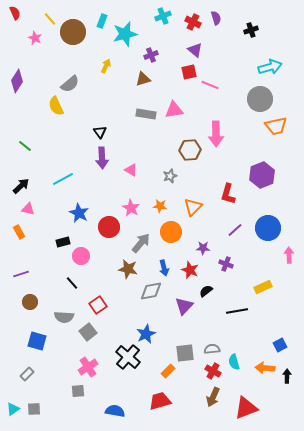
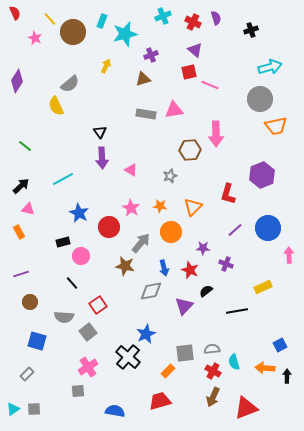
brown star at (128, 269): moved 3 px left, 3 px up
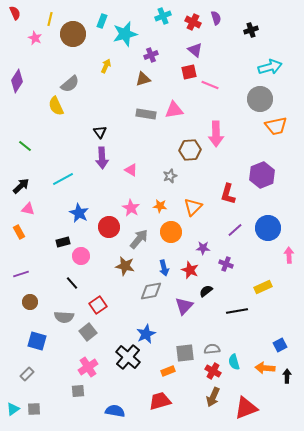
yellow line at (50, 19): rotated 56 degrees clockwise
brown circle at (73, 32): moved 2 px down
gray arrow at (141, 243): moved 2 px left, 4 px up
orange rectangle at (168, 371): rotated 24 degrees clockwise
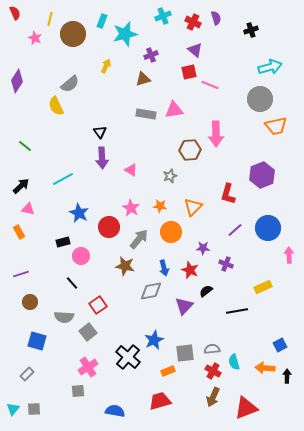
blue star at (146, 334): moved 8 px right, 6 px down
cyan triangle at (13, 409): rotated 16 degrees counterclockwise
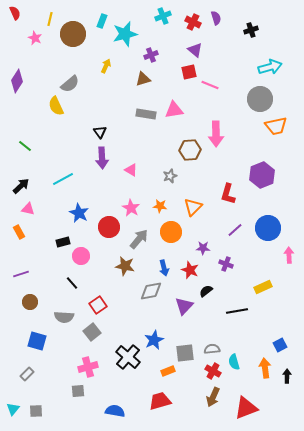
gray square at (88, 332): moved 4 px right
pink cross at (88, 367): rotated 18 degrees clockwise
orange arrow at (265, 368): rotated 78 degrees clockwise
gray square at (34, 409): moved 2 px right, 2 px down
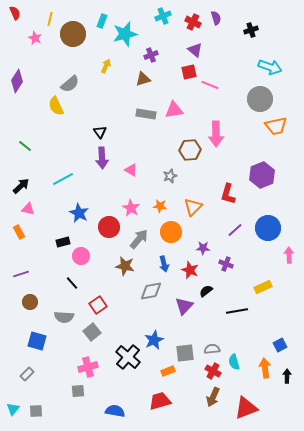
cyan arrow at (270, 67): rotated 35 degrees clockwise
blue arrow at (164, 268): moved 4 px up
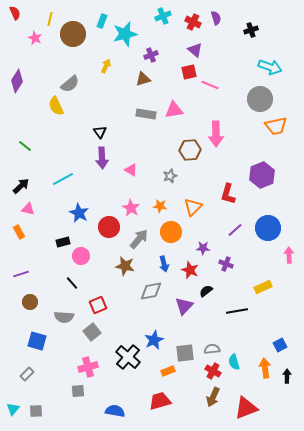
red square at (98, 305): rotated 12 degrees clockwise
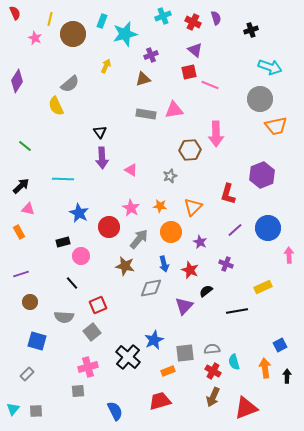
cyan line at (63, 179): rotated 30 degrees clockwise
purple star at (203, 248): moved 3 px left, 6 px up; rotated 24 degrees clockwise
gray diamond at (151, 291): moved 3 px up
blue semicircle at (115, 411): rotated 54 degrees clockwise
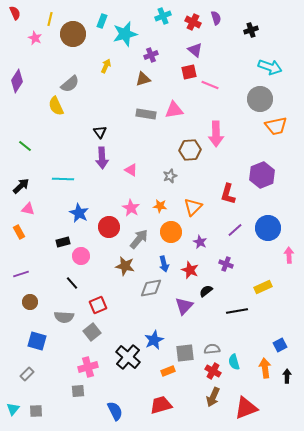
red trapezoid at (160, 401): moved 1 px right, 4 px down
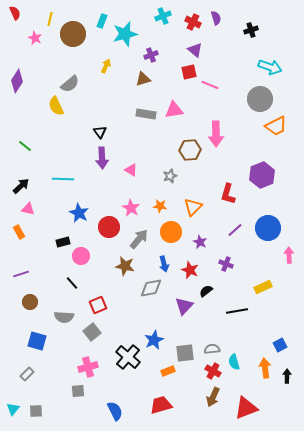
orange trapezoid at (276, 126): rotated 15 degrees counterclockwise
